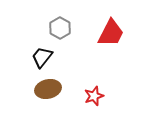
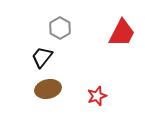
red trapezoid: moved 11 px right
red star: moved 3 px right
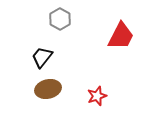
gray hexagon: moved 9 px up
red trapezoid: moved 1 px left, 3 px down
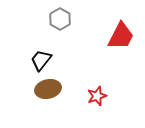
black trapezoid: moved 1 px left, 3 px down
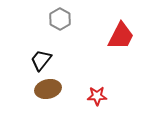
red star: rotated 18 degrees clockwise
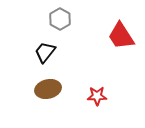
red trapezoid: rotated 120 degrees clockwise
black trapezoid: moved 4 px right, 8 px up
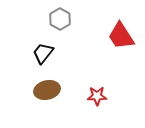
black trapezoid: moved 2 px left, 1 px down
brown ellipse: moved 1 px left, 1 px down
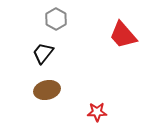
gray hexagon: moved 4 px left
red trapezoid: moved 2 px right, 1 px up; rotated 8 degrees counterclockwise
red star: moved 16 px down
